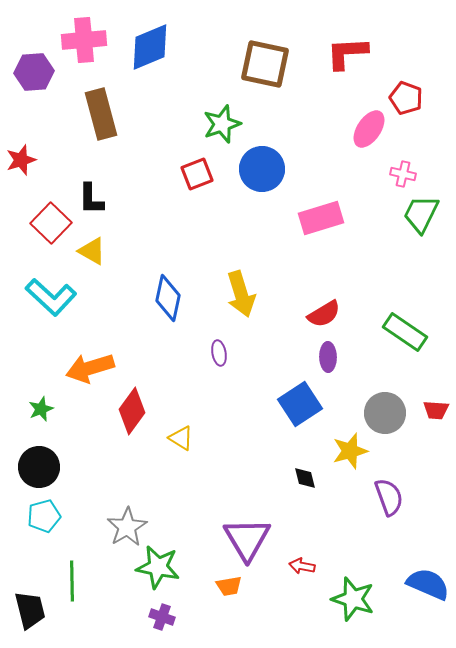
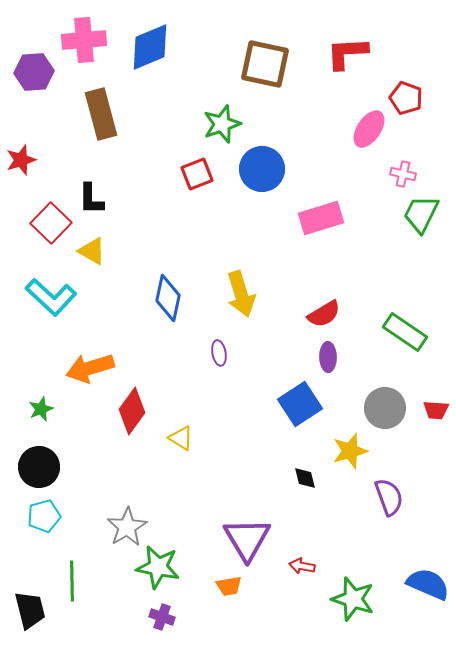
gray circle at (385, 413): moved 5 px up
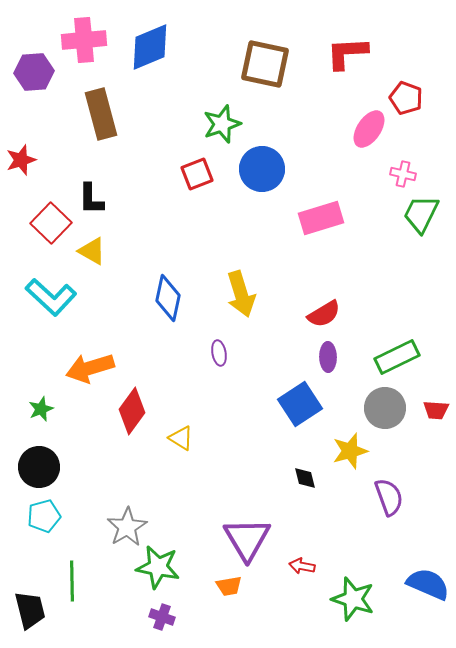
green rectangle at (405, 332): moved 8 px left, 25 px down; rotated 60 degrees counterclockwise
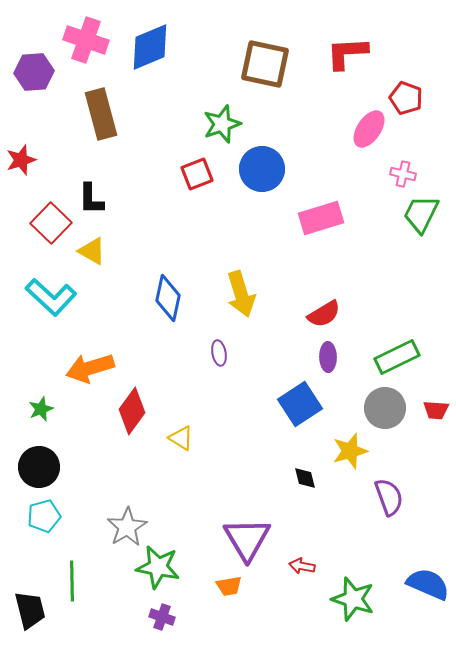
pink cross at (84, 40): moved 2 px right; rotated 24 degrees clockwise
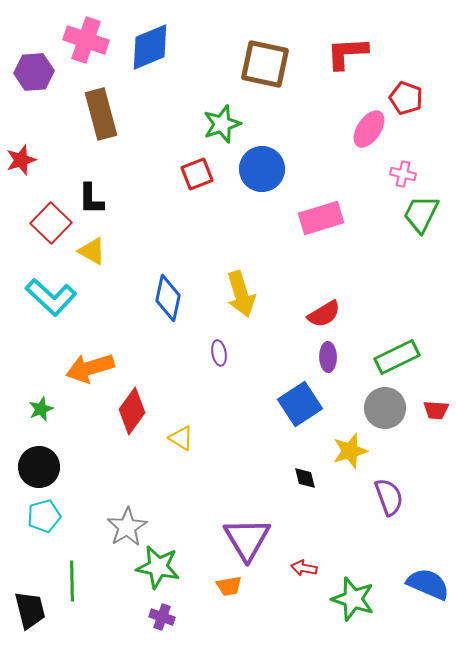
red arrow at (302, 566): moved 2 px right, 2 px down
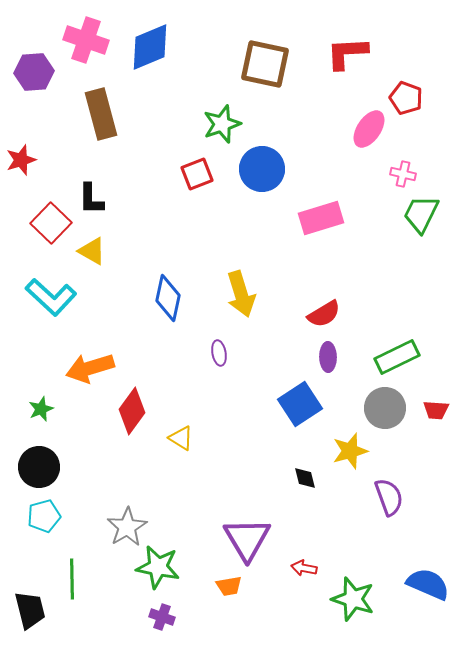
green line at (72, 581): moved 2 px up
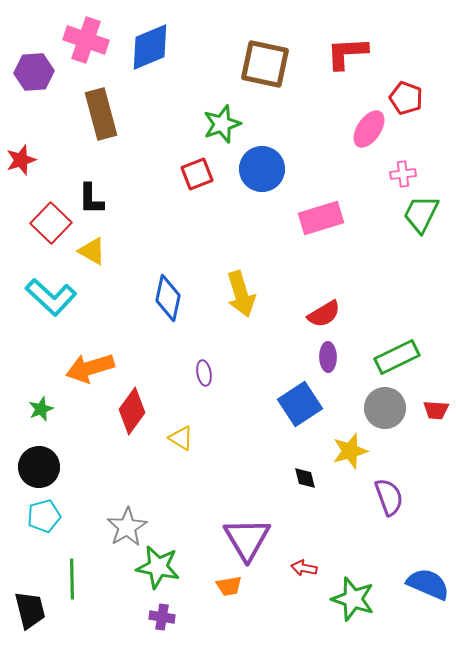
pink cross at (403, 174): rotated 20 degrees counterclockwise
purple ellipse at (219, 353): moved 15 px left, 20 px down
purple cross at (162, 617): rotated 10 degrees counterclockwise
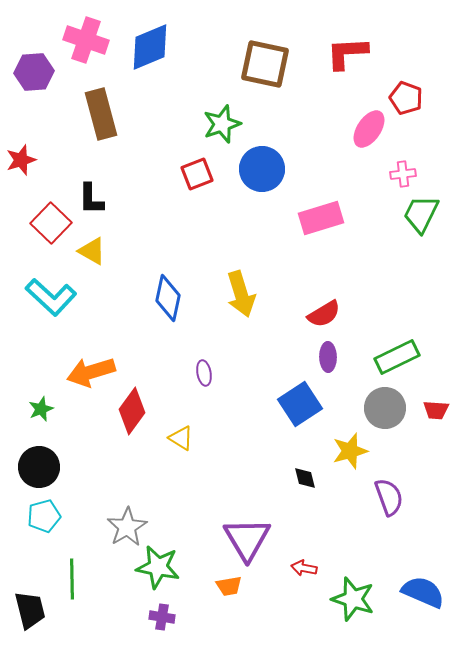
orange arrow at (90, 368): moved 1 px right, 4 px down
blue semicircle at (428, 584): moved 5 px left, 8 px down
